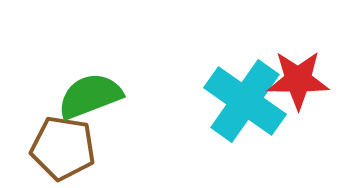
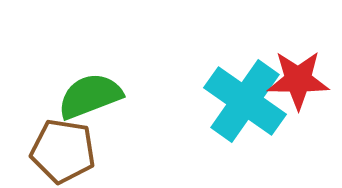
brown pentagon: moved 3 px down
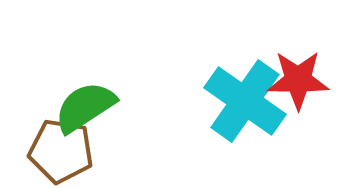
green semicircle: moved 5 px left, 11 px down; rotated 12 degrees counterclockwise
brown pentagon: moved 2 px left
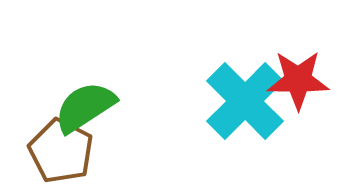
cyan cross: rotated 10 degrees clockwise
brown pentagon: rotated 18 degrees clockwise
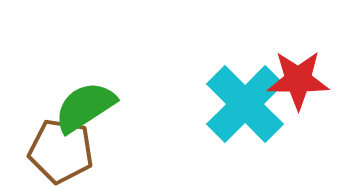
cyan cross: moved 3 px down
brown pentagon: rotated 18 degrees counterclockwise
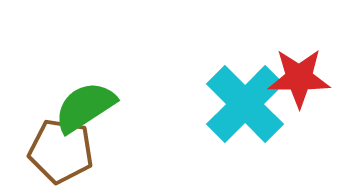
red star: moved 1 px right, 2 px up
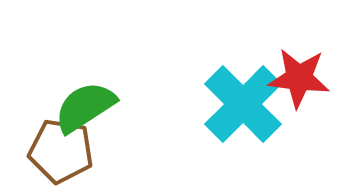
red star: rotated 6 degrees clockwise
cyan cross: moved 2 px left
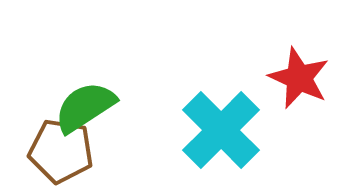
red star: rotated 18 degrees clockwise
cyan cross: moved 22 px left, 26 px down
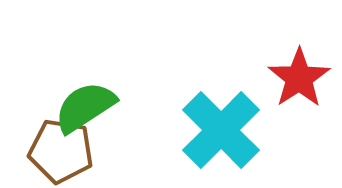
red star: rotated 14 degrees clockwise
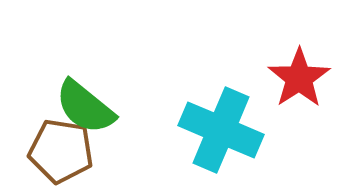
green semicircle: rotated 108 degrees counterclockwise
cyan cross: rotated 22 degrees counterclockwise
